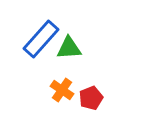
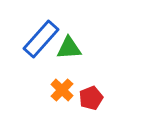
orange cross: rotated 10 degrees clockwise
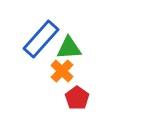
orange cross: moved 19 px up
red pentagon: moved 14 px left; rotated 15 degrees counterclockwise
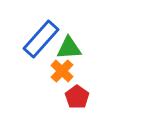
red pentagon: moved 1 px up
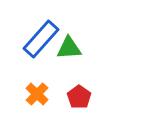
orange cross: moved 25 px left, 23 px down
red pentagon: moved 2 px right
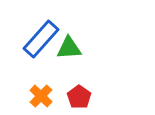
orange cross: moved 4 px right, 2 px down
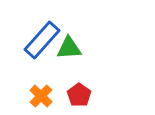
blue rectangle: moved 1 px right, 1 px down
red pentagon: moved 2 px up
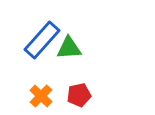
red pentagon: rotated 25 degrees clockwise
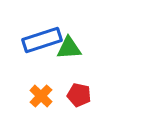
blue rectangle: rotated 30 degrees clockwise
red pentagon: rotated 25 degrees clockwise
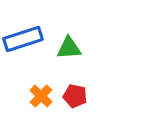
blue rectangle: moved 19 px left, 1 px up
red pentagon: moved 4 px left, 1 px down
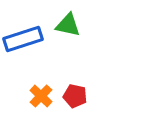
green triangle: moved 1 px left, 23 px up; rotated 16 degrees clockwise
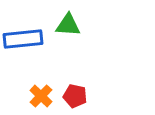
green triangle: rotated 8 degrees counterclockwise
blue rectangle: rotated 12 degrees clockwise
